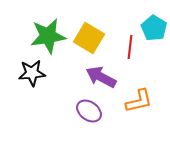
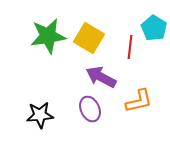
black star: moved 8 px right, 42 px down
purple ellipse: moved 1 px right, 2 px up; rotated 30 degrees clockwise
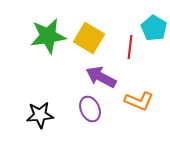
orange L-shape: rotated 36 degrees clockwise
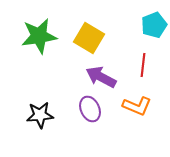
cyan pentagon: moved 3 px up; rotated 20 degrees clockwise
green star: moved 9 px left
red line: moved 13 px right, 18 px down
orange L-shape: moved 2 px left, 5 px down
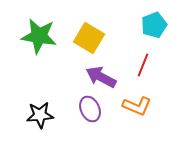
green star: rotated 18 degrees clockwise
red line: rotated 15 degrees clockwise
